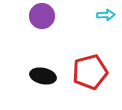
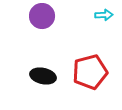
cyan arrow: moved 2 px left
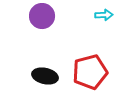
black ellipse: moved 2 px right
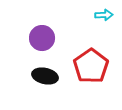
purple circle: moved 22 px down
red pentagon: moved 1 px right, 6 px up; rotated 20 degrees counterclockwise
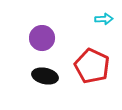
cyan arrow: moved 4 px down
red pentagon: moved 1 px right; rotated 12 degrees counterclockwise
